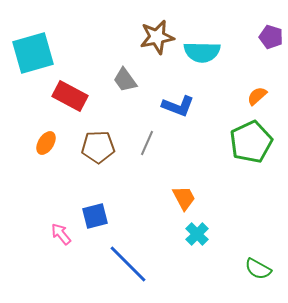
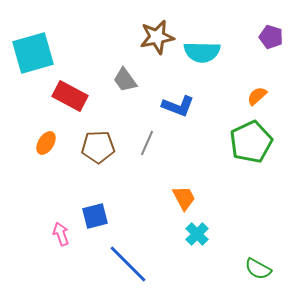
pink arrow: rotated 20 degrees clockwise
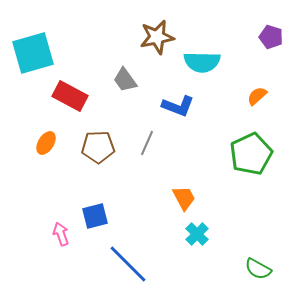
cyan semicircle: moved 10 px down
green pentagon: moved 12 px down
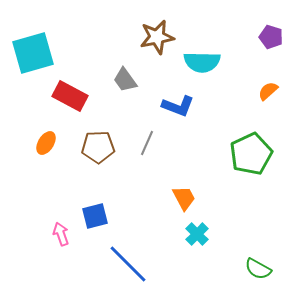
orange semicircle: moved 11 px right, 5 px up
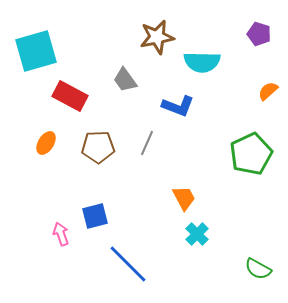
purple pentagon: moved 12 px left, 3 px up
cyan square: moved 3 px right, 2 px up
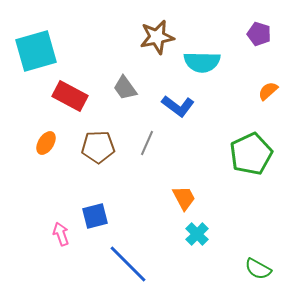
gray trapezoid: moved 8 px down
blue L-shape: rotated 16 degrees clockwise
